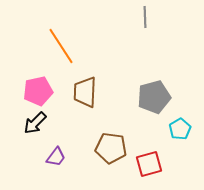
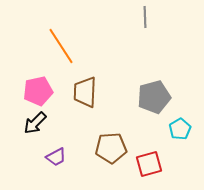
brown pentagon: rotated 12 degrees counterclockwise
purple trapezoid: rotated 25 degrees clockwise
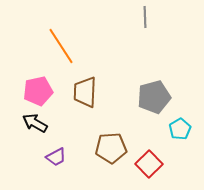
black arrow: rotated 75 degrees clockwise
red square: rotated 28 degrees counterclockwise
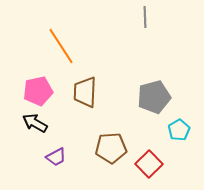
cyan pentagon: moved 1 px left, 1 px down
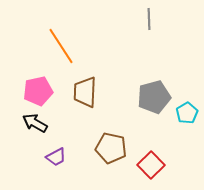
gray line: moved 4 px right, 2 px down
cyan pentagon: moved 8 px right, 17 px up
brown pentagon: rotated 16 degrees clockwise
red square: moved 2 px right, 1 px down
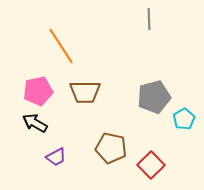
brown trapezoid: rotated 92 degrees counterclockwise
cyan pentagon: moved 3 px left, 6 px down
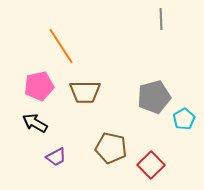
gray line: moved 12 px right
pink pentagon: moved 1 px right, 5 px up
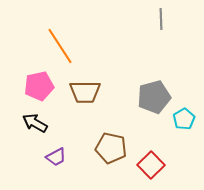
orange line: moved 1 px left
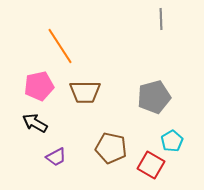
cyan pentagon: moved 12 px left, 22 px down
red square: rotated 16 degrees counterclockwise
